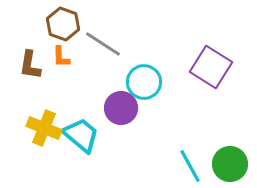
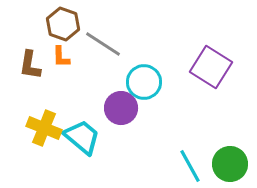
cyan trapezoid: moved 1 px right, 2 px down
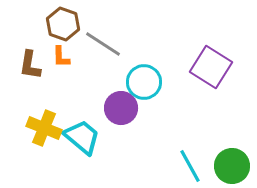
green circle: moved 2 px right, 2 px down
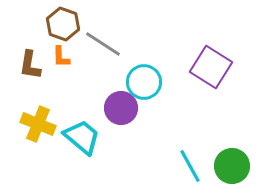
yellow cross: moved 6 px left, 4 px up
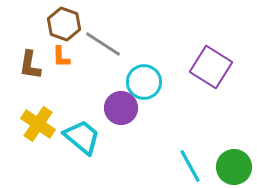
brown hexagon: moved 1 px right
yellow cross: rotated 12 degrees clockwise
green circle: moved 2 px right, 1 px down
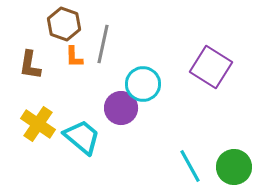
gray line: rotated 69 degrees clockwise
orange L-shape: moved 13 px right
cyan circle: moved 1 px left, 2 px down
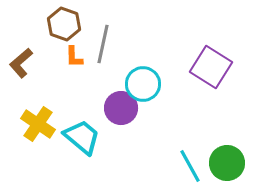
brown L-shape: moved 9 px left, 2 px up; rotated 40 degrees clockwise
green circle: moved 7 px left, 4 px up
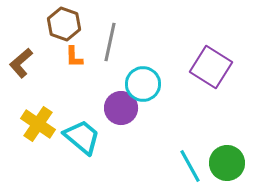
gray line: moved 7 px right, 2 px up
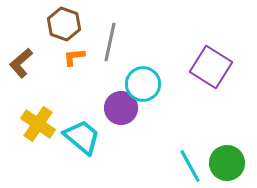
orange L-shape: rotated 85 degrees clockwise
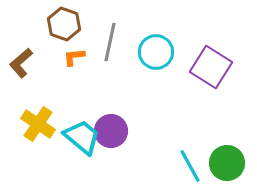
cyan circle: moved 13 px right, 32 px up
purple circle: moved 10 px left, 23 px down
